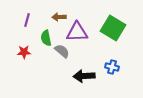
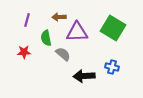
gray semicircle: moved 1 px right, 3 px down
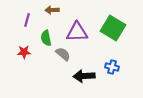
brown arrow: moved 7 px left, 7 px up
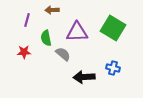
blue cross: moved 1 px right, 1 px down
black arrow: moved 1 px down
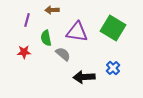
purple triangle: rotated 10 degrees clockwise
blue cross: rotated 32 degrees clockwise
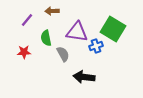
brown arrow: moved 1 px down
purple line: rotated 24 degrees clockwise
green square: moved 1 px down
gray semicircle: rotated 21 degrees clockwise
blue cross: moved 17 px left, 22 px up; rotated 24 degrees clockwise
black arrow: rotated 10 degrees clockwise
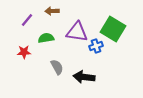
green semicircle: rotated 91 degrees clockwise
gray semicircle: moved 6 px left, 13 px down
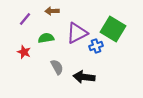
purple line: moved 2 px left, 1 px up
purple triangle: moved 1 px down; rotated 35 degrees counterclockwise
red star: rotated 24 degrees clockwise
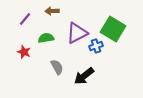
black arrow: moved 1 px up; rotated 45 degrees counterclockwise
